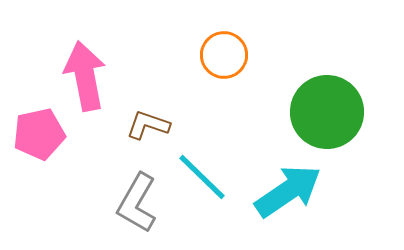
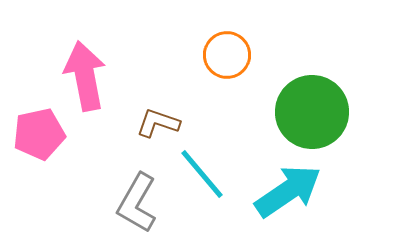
orange circle: moved 3 px right
green circle: moved 15 px left
brown L-shape: moved 10 px right, 2 px up
cyan line: moved 3 px up; rotated 6 degrees clockwise
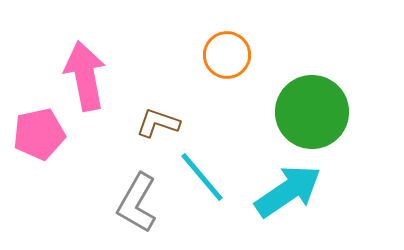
cyan line: moved 3 px down
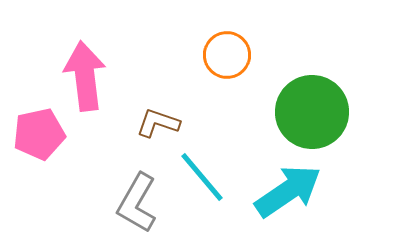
pink arrow: rotated 4 degrees clockwise
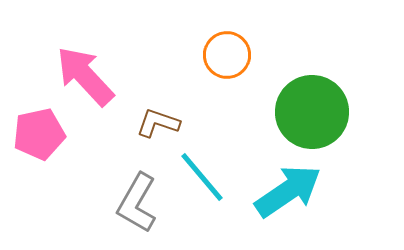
pink arrow: rotated 36 degrees counterclockwise
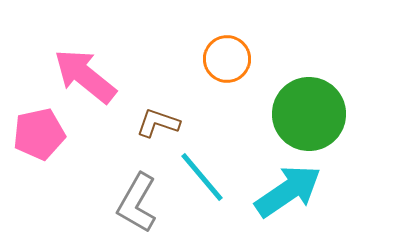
orange circle: moved 4 px down
pink arrow: rotated 8 degrees counterclockwise
green circle: moved 3 px left, 2 px down
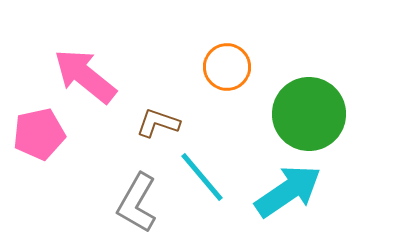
orange circle: moved 8 px down
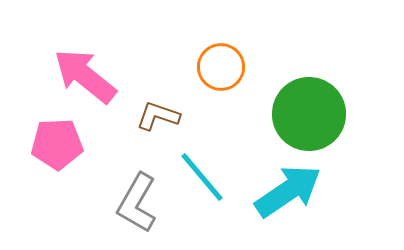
orange circle: moved 6 px left
brown L-shape: moved 7 px up
pink pentagon: moved 18 px right, 10 px down; rotated 9 degrees clockwise
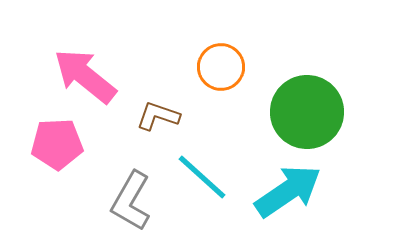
green circle: moved 2 px left, 2 px up
cyan line: rotated 8 degrees counterclockwise
gray L-shape: moved 6 px left, 2 px up
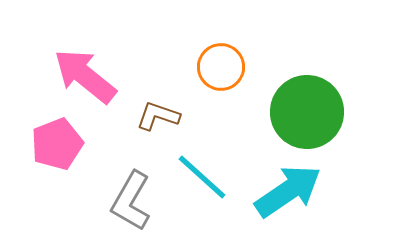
pink pentagon: rotated 18 degrees counterclockwise
